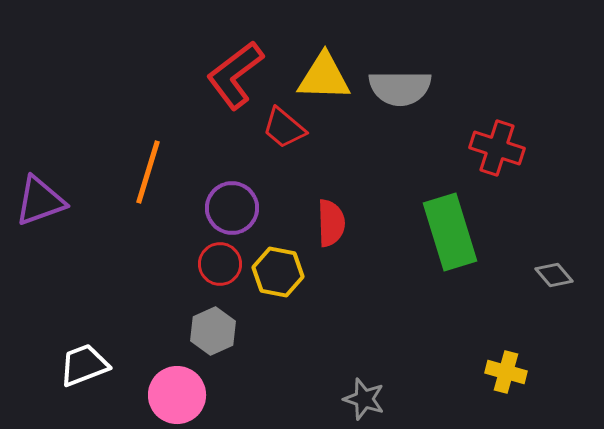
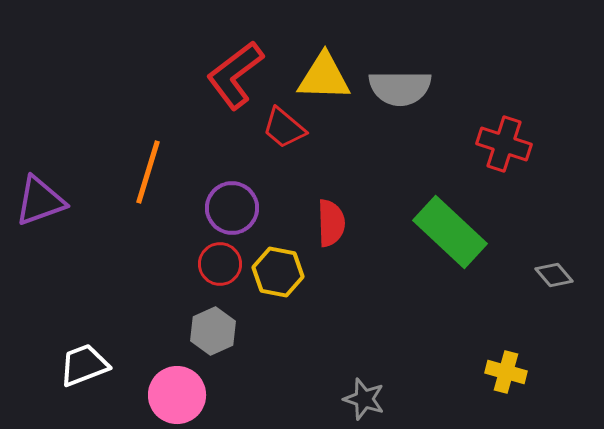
red cross: moved 7 px right, 4 px up
green rectangle: rotated 30 degrees counterclockwise
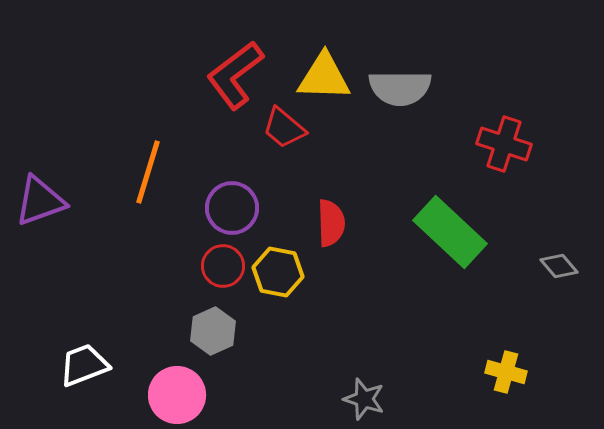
red circle: moved 3 px right, 2 px down
gray diamond: moved 5 px right, 9 px up
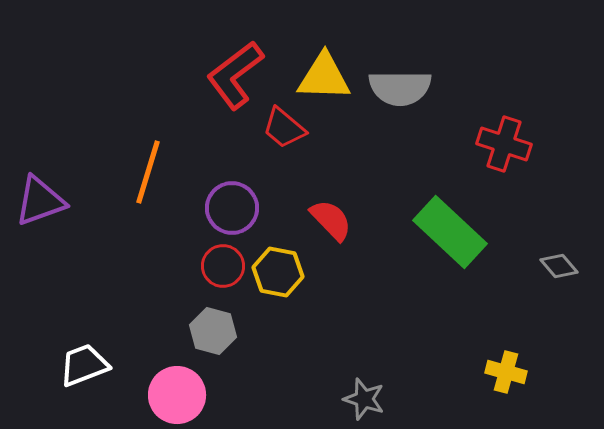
red semicircle: moved 3 px up; rotated 42 degrees counterclockwise
gray hexagon: rotated 21 degrees counterclockwise
